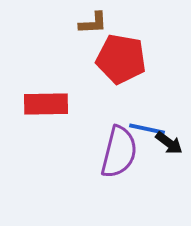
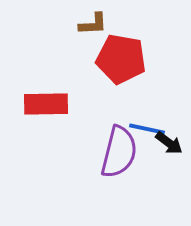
brown L-shape: moved 1 px down
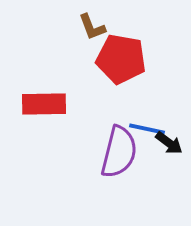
brown L-shape: moved 1 px left, 3 px down; rotated 72 degrees clockwise
red rectangle: moved 2 px left
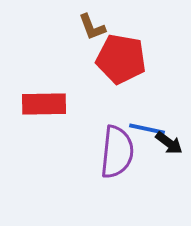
purple semicircle: moved 2 px left; rotated 8 degrees counterclockwise
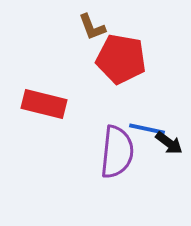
red rectangle: rotated 15 degrees clockwise
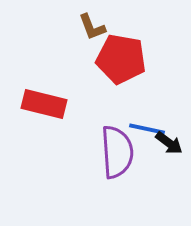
purple semicircle: rotated 10 degrees counterclockwise
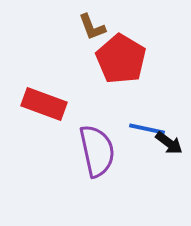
red pentagon: rotated 21 degrees clockwise
red rectangle: rotated 6 degrees clockwise
purple semicircle: moved 20 px left, 1 px up; rotated 8 degrees counterclockwise
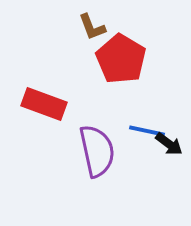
blue line: moved 2 px down
black arrow: moved 1 px down
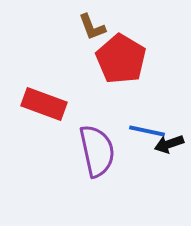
black arrow: rotated 124 degrees clockwise
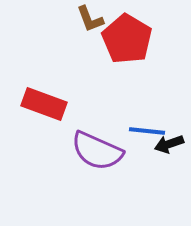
brown L-shape: moved 2 px left, 8 px up
red pentagon: moved 6 px right, 20 px up
blue line: rotated 6 degrees counterclockwise
purple semicircle: rotated 126 degrees clockwise
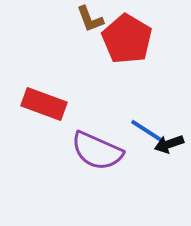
blue line: rotated 27 degrees clockwise
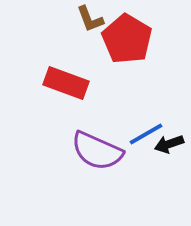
red rectangle: moved 22 px right, 21 px up
blue line: moved 1 px left, 3 px down; rotated 63 degrees counterclockwise
